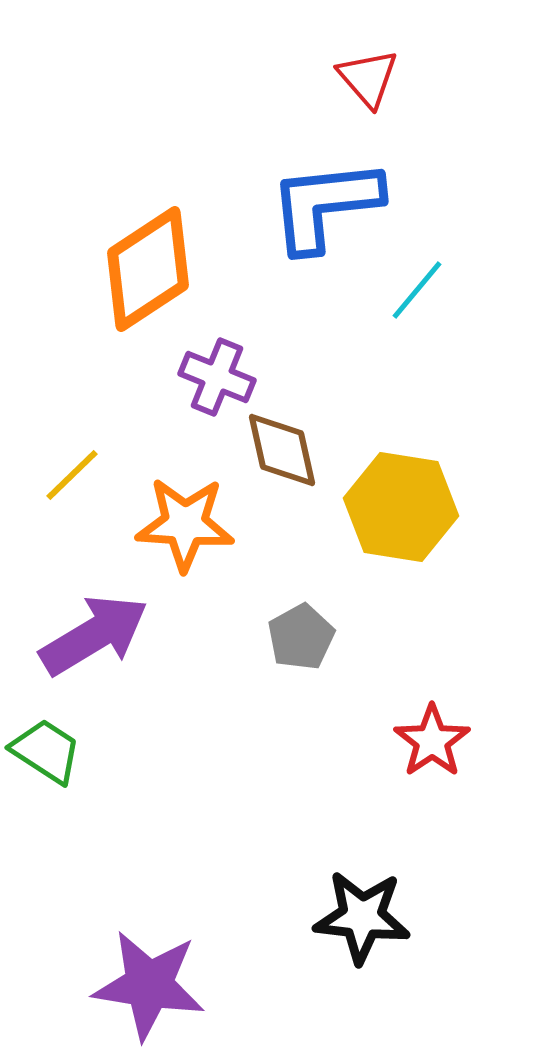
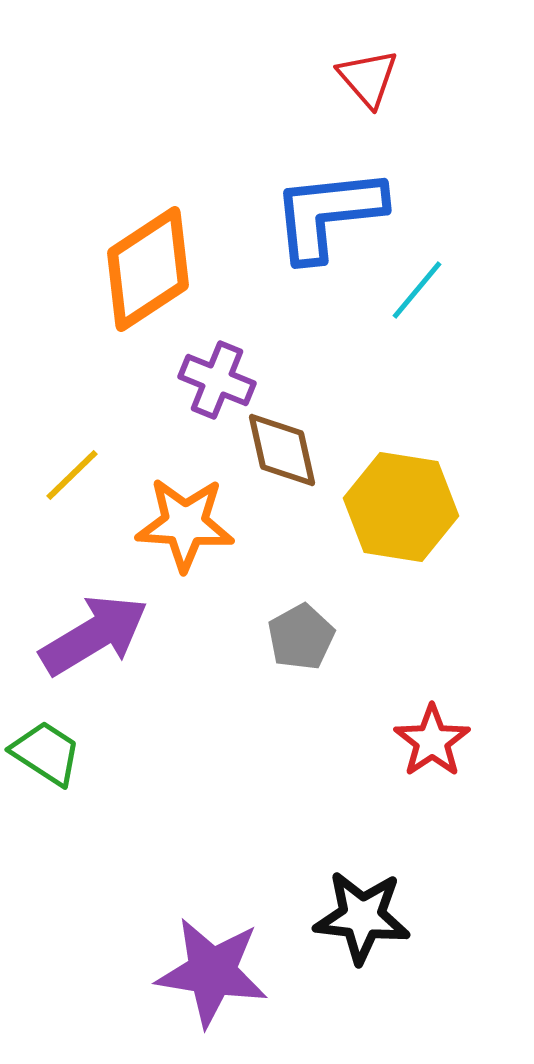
blue L-shape: moved 3 px right, 9 px down
purple cross: moved 3 px down
green trapezoid: moved 2 px down
purple star: moved 63 px right, 13 px up
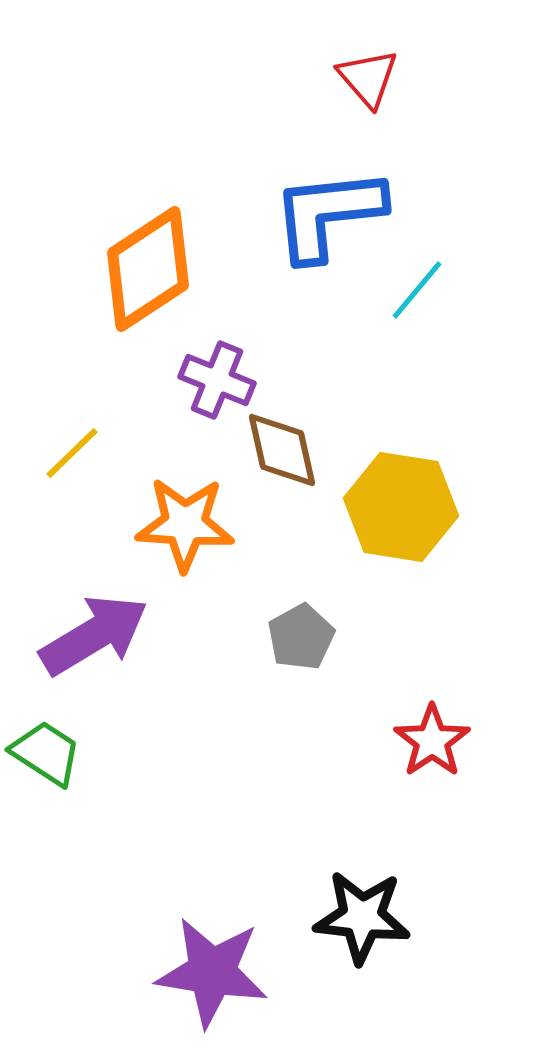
yellow line: moved 22 px up
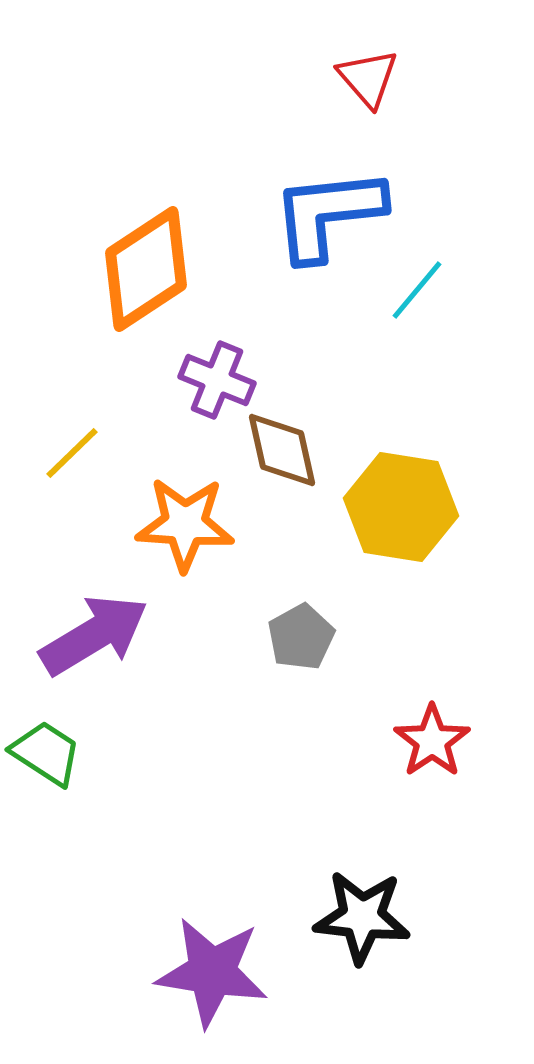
orange diamond: moved 2 px left
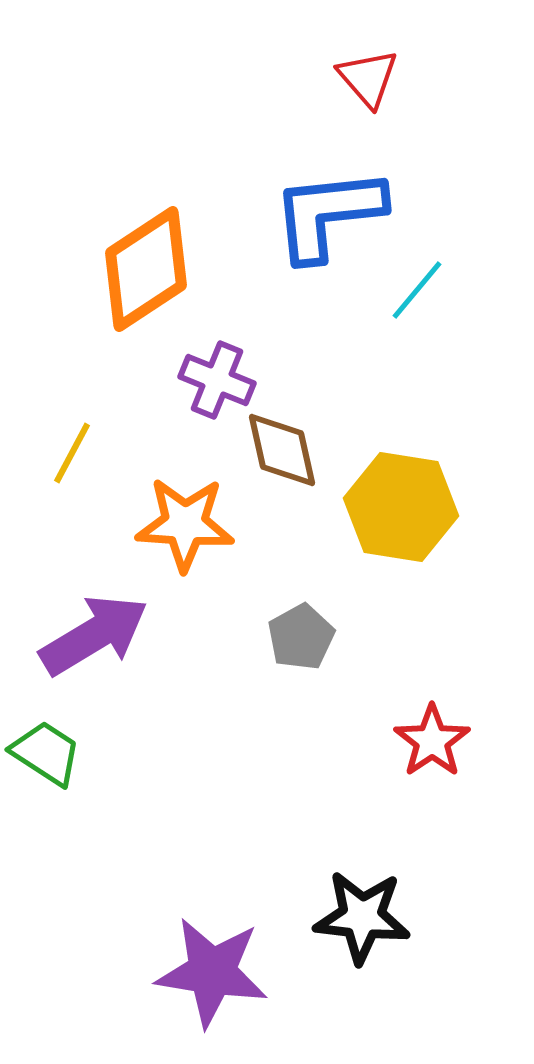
yellow line: rotated 18 degrees counterclockwise
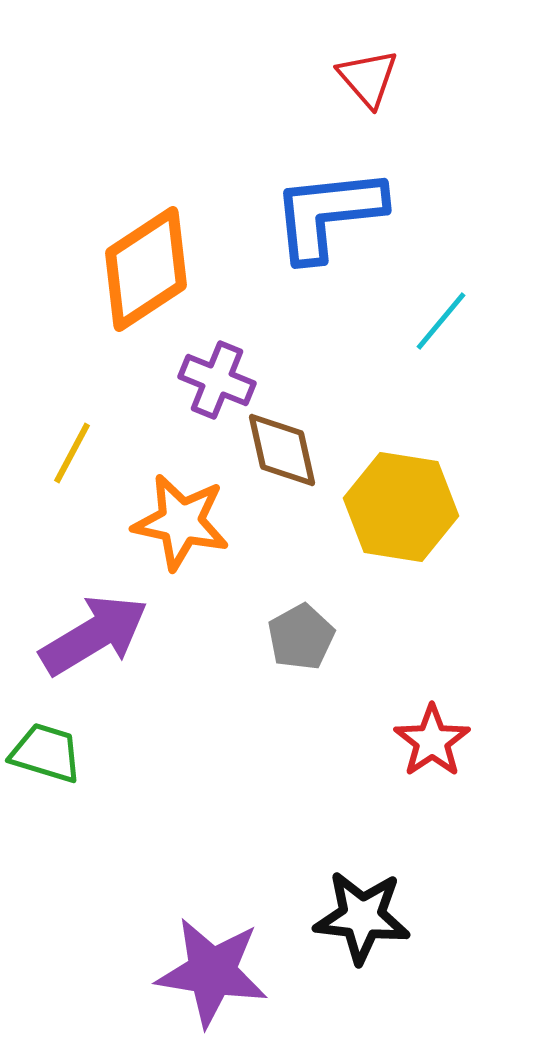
cyan line: moved 24 px right, 31 px down
orange star: moved 4 px left, 2 px up; rotated 8 degrees clockwise
green trapezoid: rotated 16 degrees counterclockwise
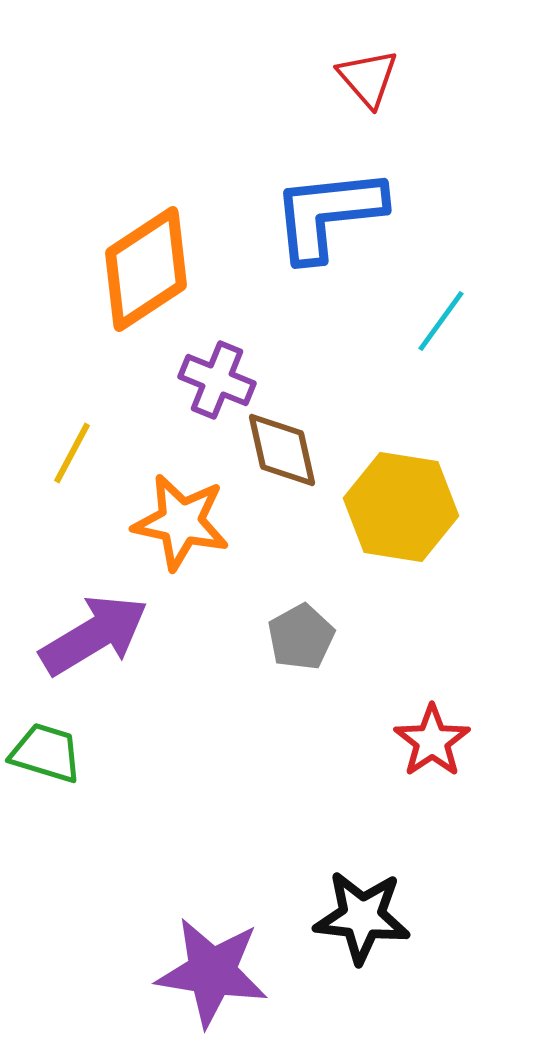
cyan line: rotated 4 degrees counterclockwise
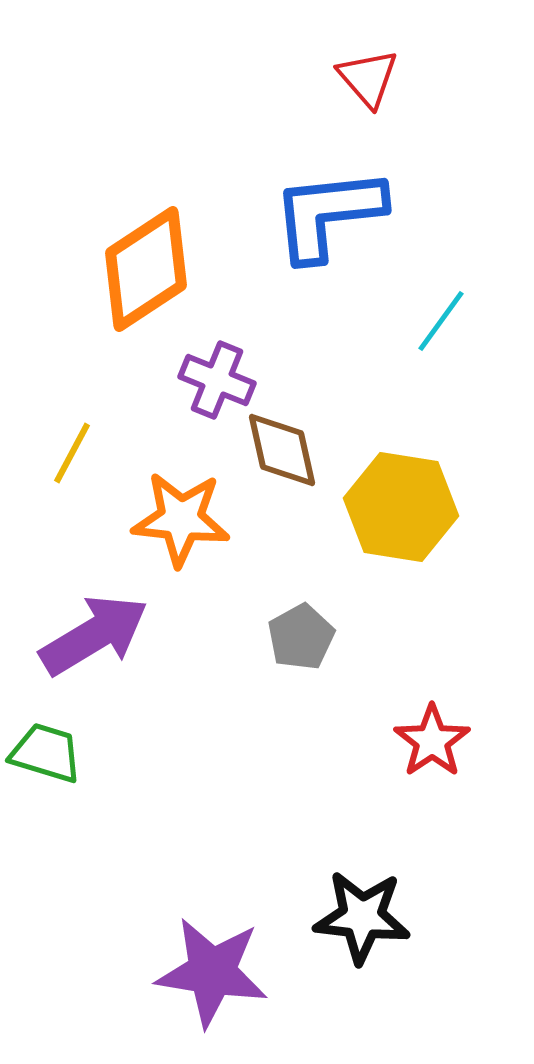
orange star: moved 3 px up; rotated 6 degrees counterclockwise
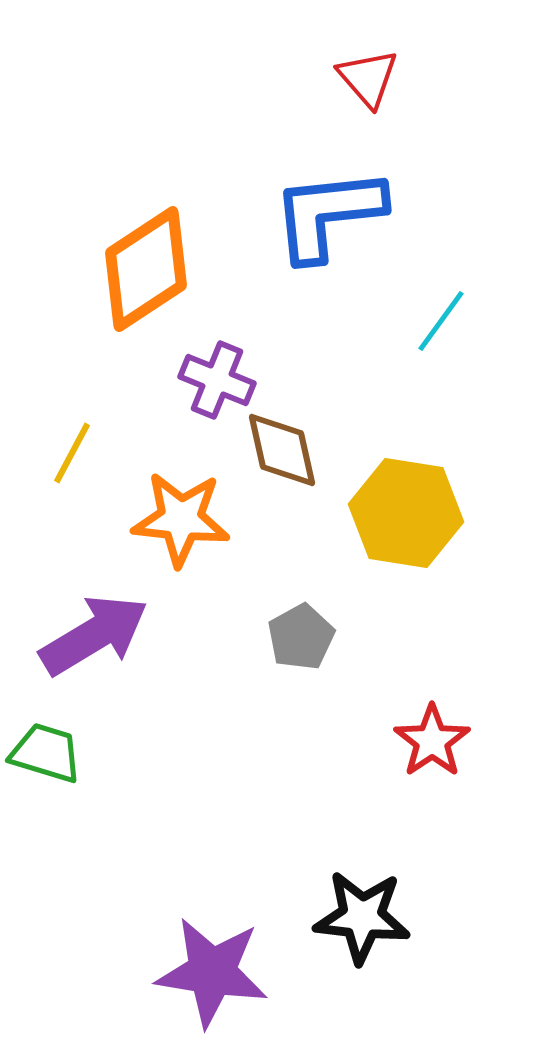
yellow hexagon: moved 5 px right, 6 px down
